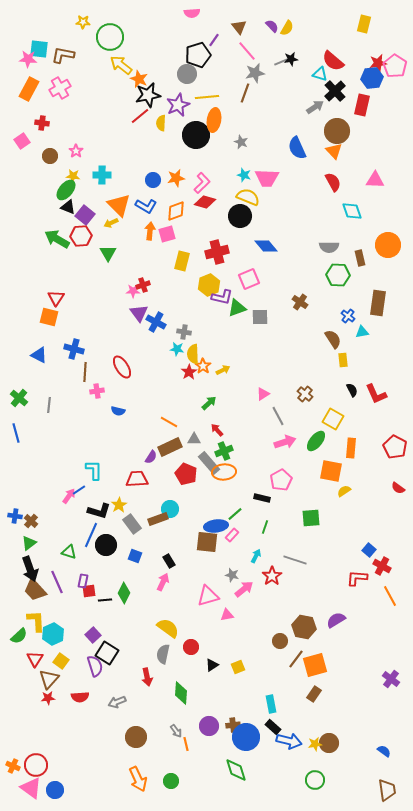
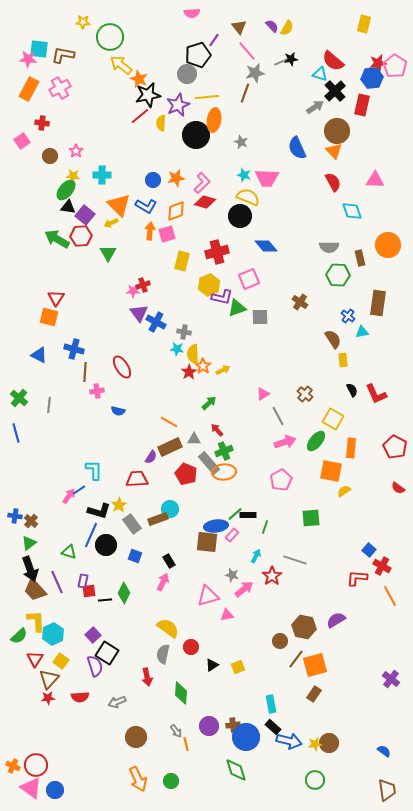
black triangle at (68, 207): rotated 14 degrees counterclockwise
black rectangle at (262, 498): moved 14 px left, 17 px down; rotated 14 degrees counterclockwise
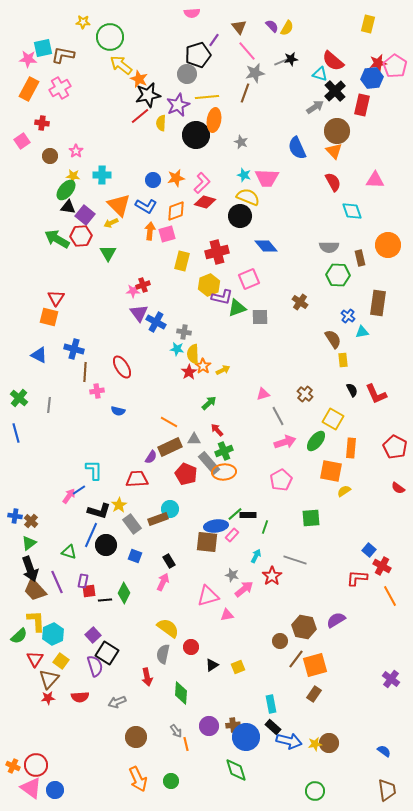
yellow rectangle at (364, 24): moved 4 px right
cyan square at (39, 49): moved 4 px right, 1 px up; rotated 18 degrees counterclockwise
pink triangle at (263, 394): rotated 16 degrees clockwise
green circle at (315, 780): moved 11 px down
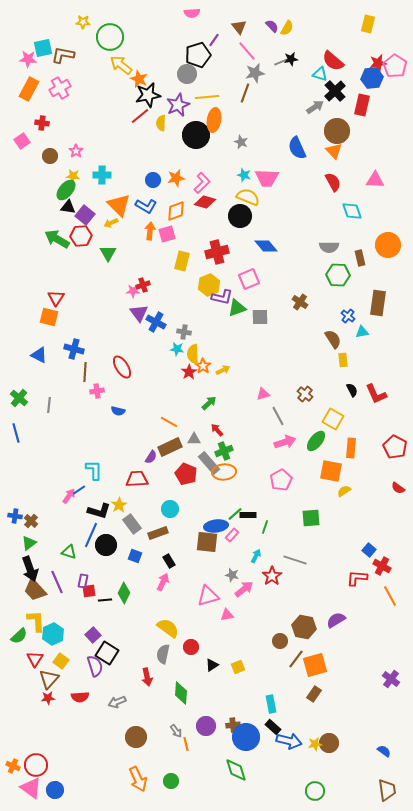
brown rectangle at (158, 519): moved 14 px down
purple circle at (209, 726): moved 3 px left
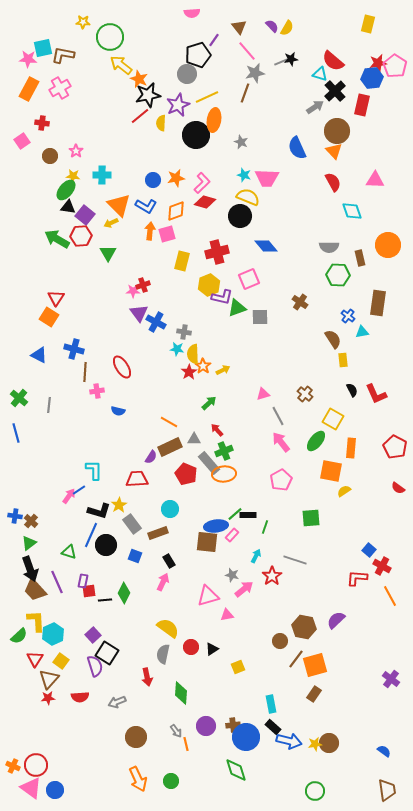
yellow line at (207, 97): rotated 20 degrees counterclockwise
orange square at (49, 317): rotated 18 degrees clockwise
pink arrow at (285, 442): moved 4 px left; rotated 110 degrees counterclockwise
orange ellipse at (224, 472): moved 2 px down
purple semicircle at (336, 620): rotated 12 degrees counterclockwise
black triangle at (212, 665): moved 16 px up
